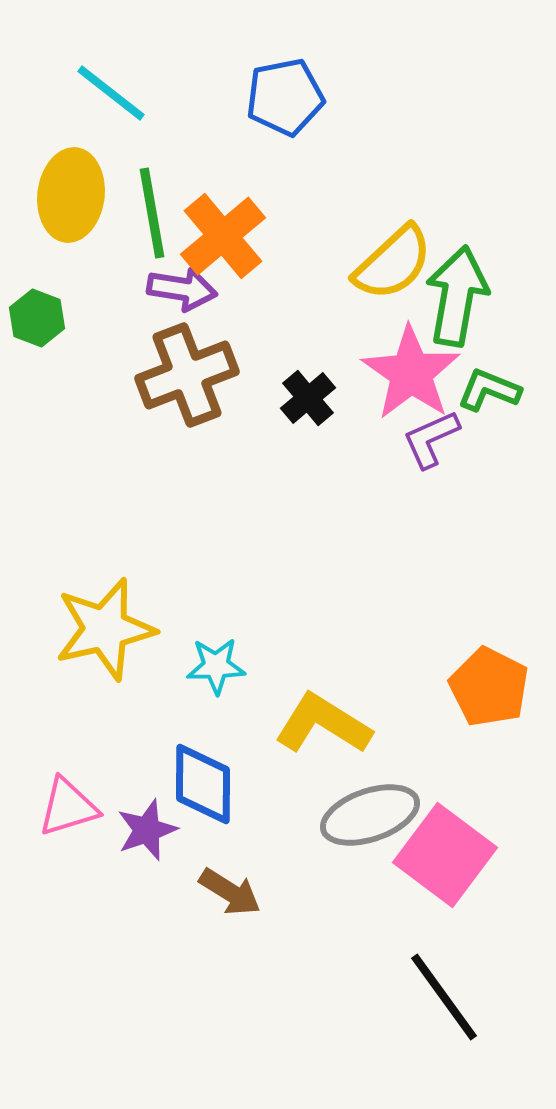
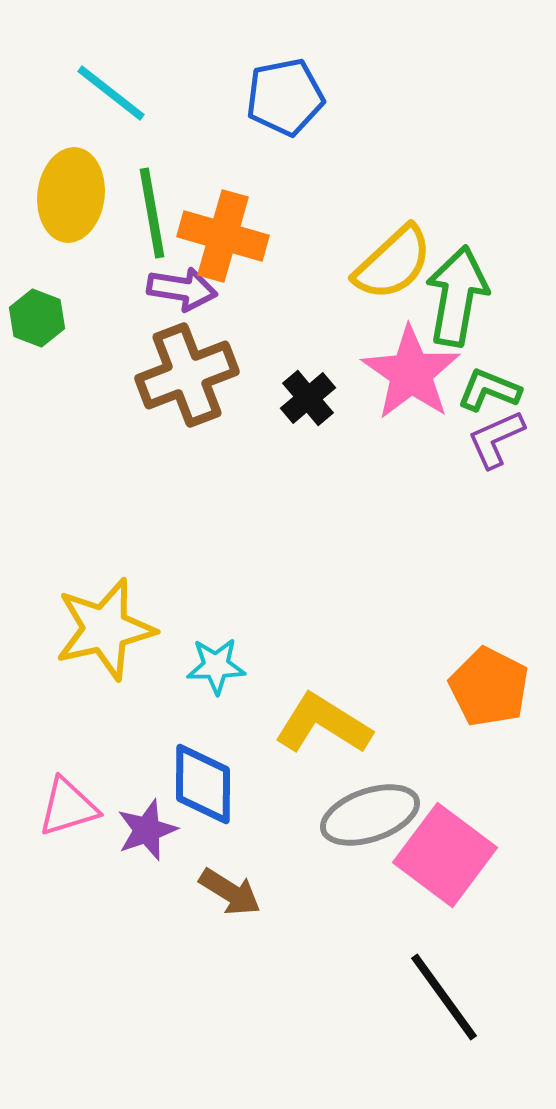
orange cross: rotated 34 degrees counterclockwise
purple L-shape: moved 65 px right
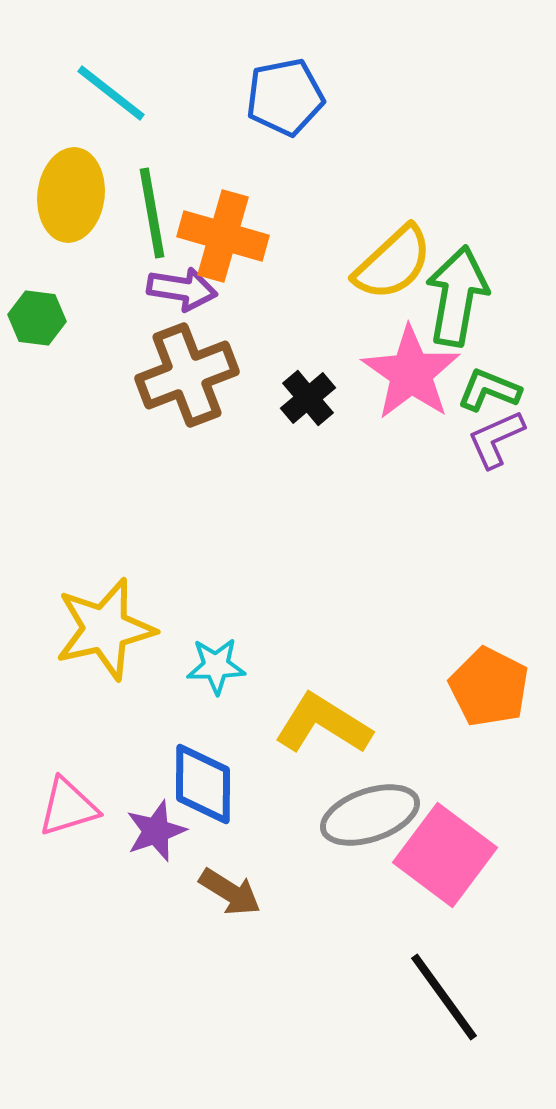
green hexagon: rotated 14 degrees counterclockwise
purple star: moved 9 px right, 1 px down
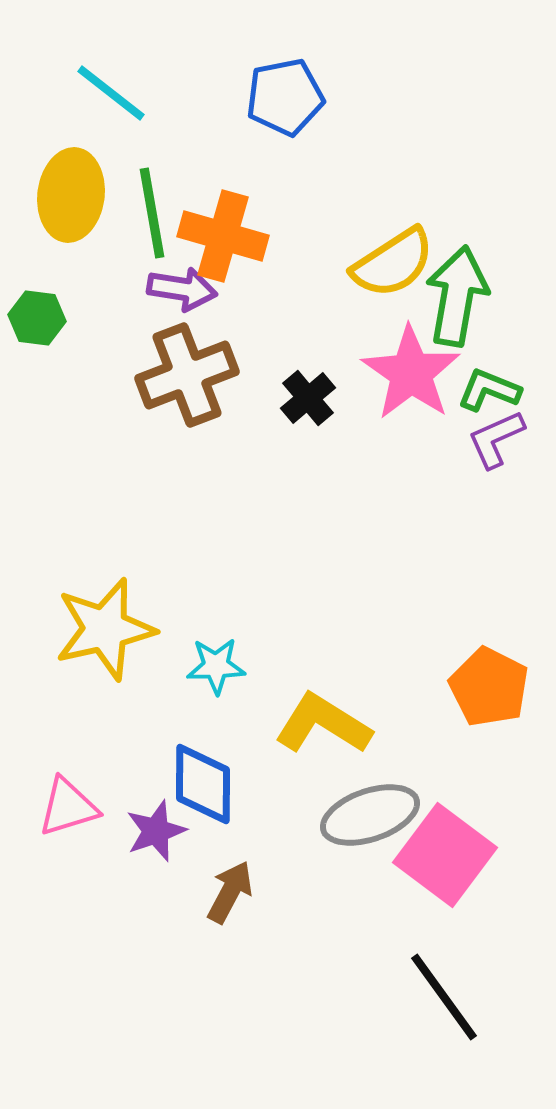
yellow semicircle: rotated 10 degrees clockwise
brown arrow: rotated 94 degrees counterclockwise
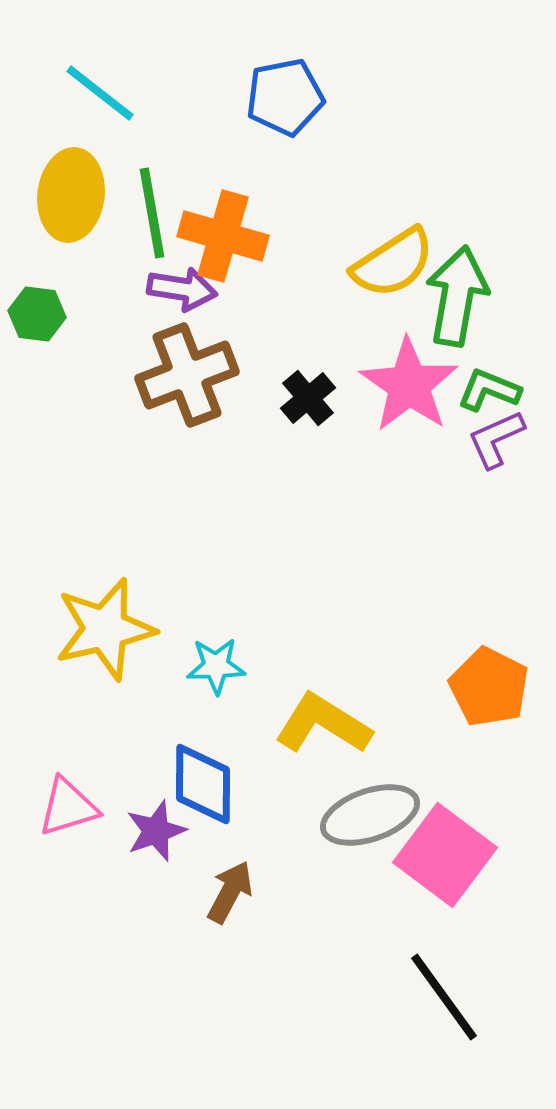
cyan line: moved 11 px left
green hexagon: moved 4 px up
pink star: moved 2 px left, 12 px down
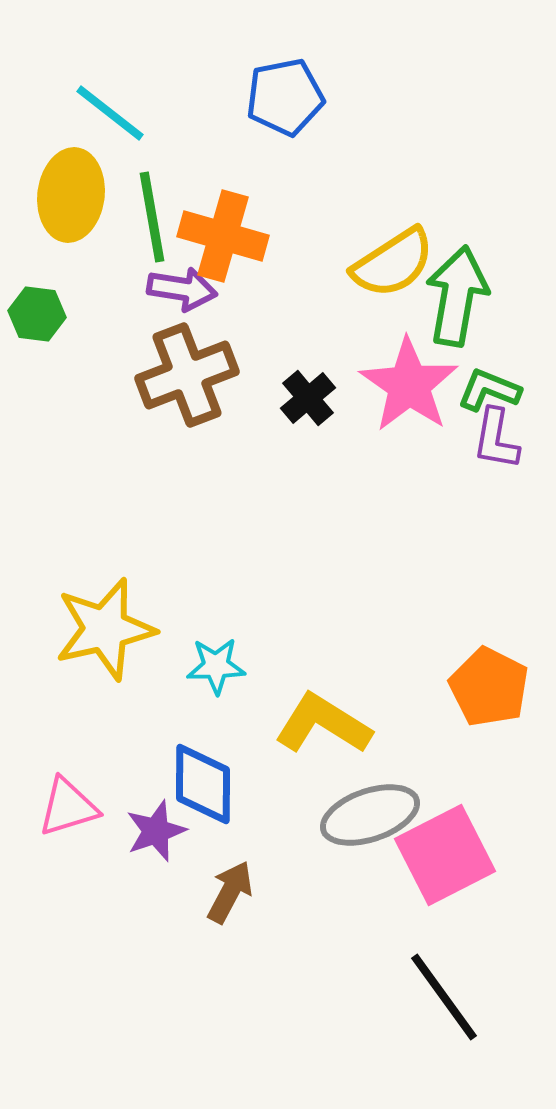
cyan line: moved 10 px right, 20 px down
green line: moved 4 px down
purple L-shape: rotated 56 degrees counterclockwise
pink square: rotated 26 degrees clockwise
